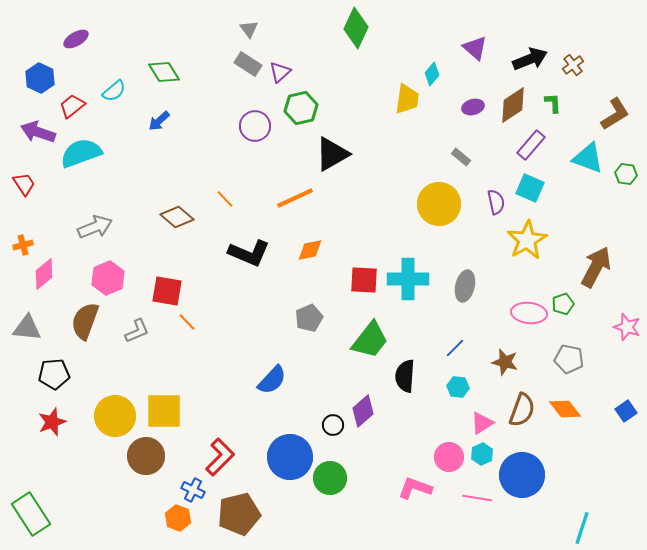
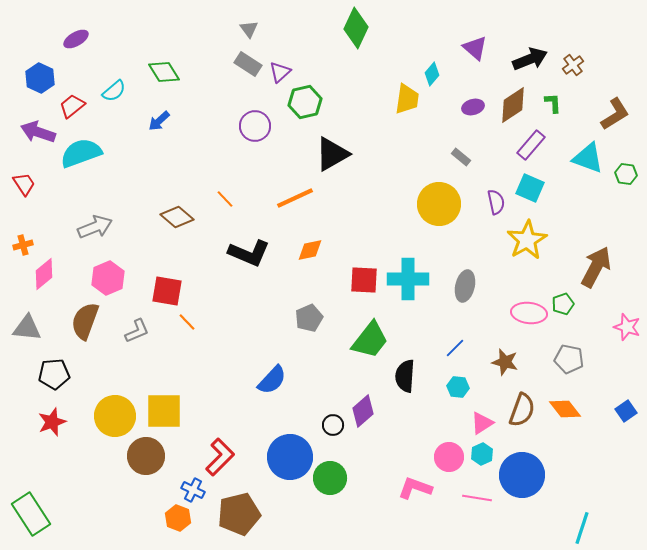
green hexagon at (301, 108): moved 4 px right, 6 px up
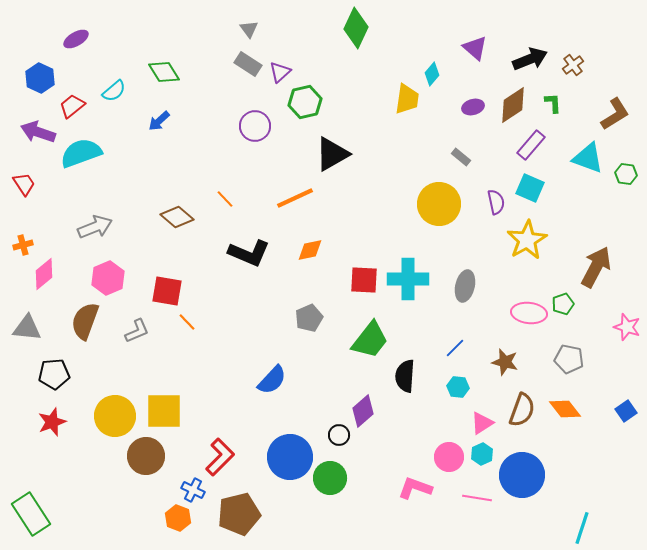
black circle at (333, 425): moved 6 px right, 10 px down
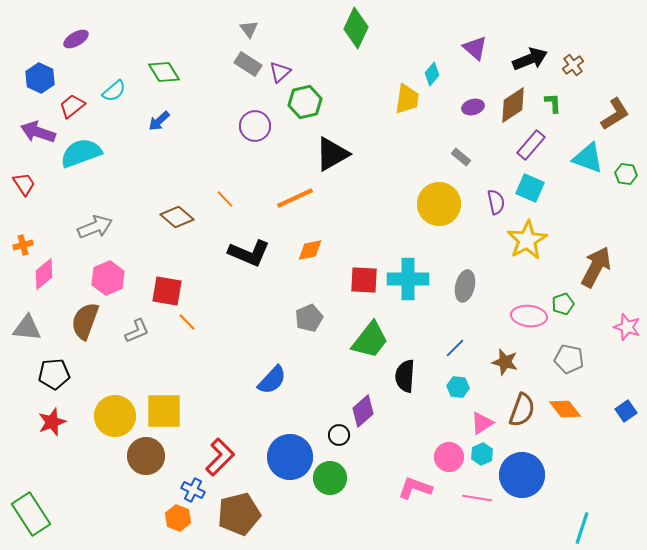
pink ellipse at (529, 313): moved 3 px down
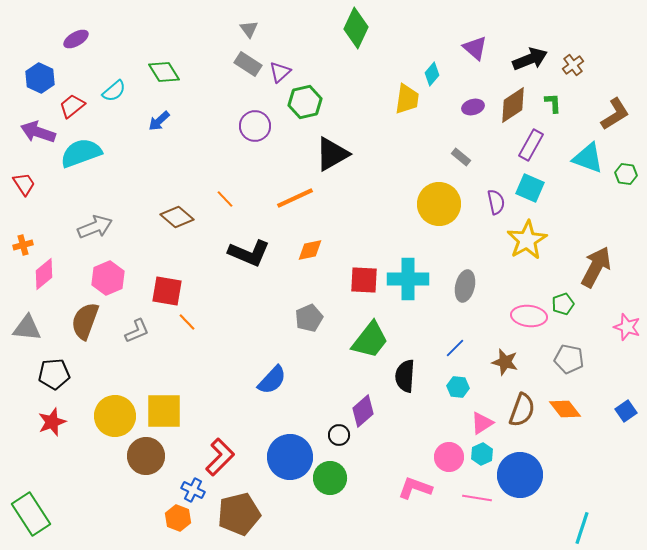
purple rectangle at (531, 145): rotated 12 degrees counterclockwise
blue circle at (522, 475): moved 2 px left
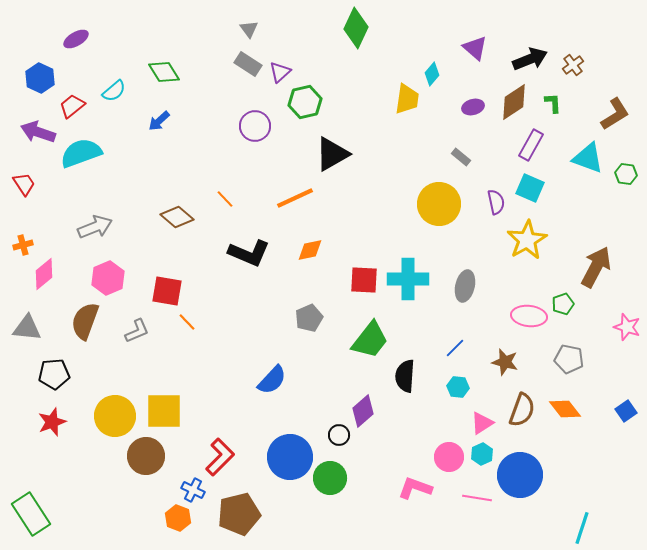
brown diamond at (513, 105): moved 1 px right, 3 px up
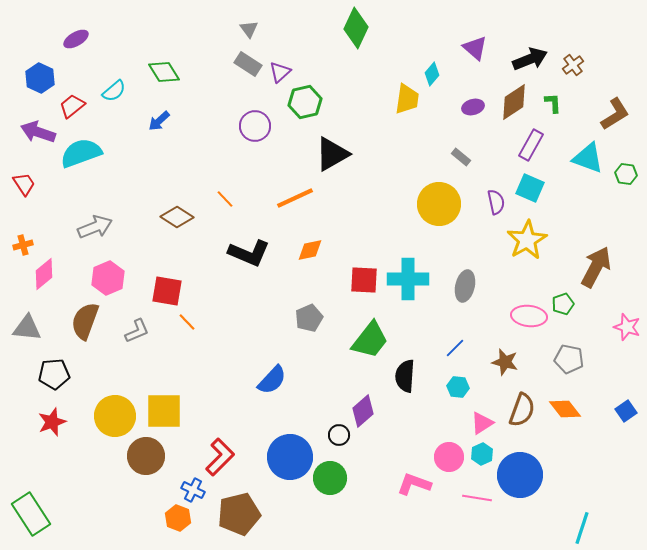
brown diamond at (177, 217): rotated 8 degrees counterclockwise
pink L-shape at (415, 488): moved 1 px left, 4 px up
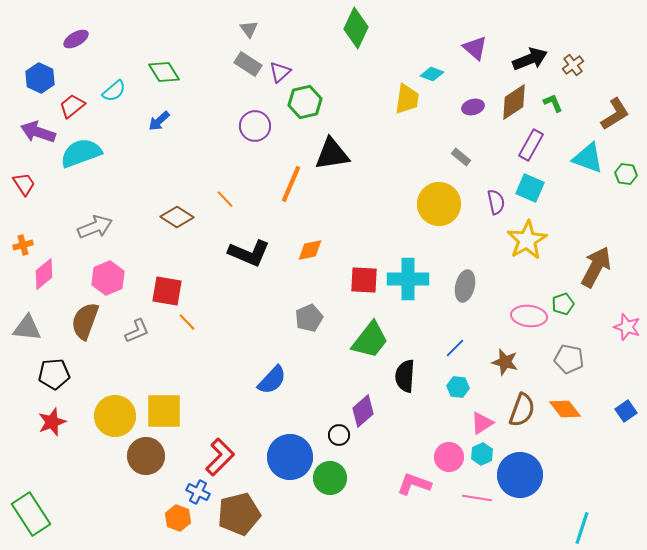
cyan diamond at (432, 74): rotated 70 degrees clockwise
green L-shape at (553, 103): rotated 20 degrees counterclockwise
black triangle at (332, 154): rotated 21 degrees clockwise
orange line at (295, 198): moved 4 px left, 14 px up; rotated 42 degrees counterclockwise
blue cross at (193, 490): moved 5 px right, 2 px down
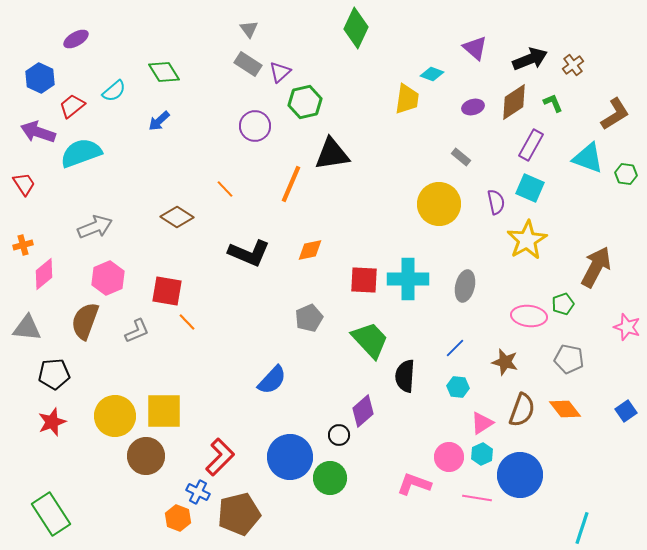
orange line at (225, 199): moved 10 px up
green trapezoid at (370, 340): rotated 81 degrees counterclockwise
green rectangle at (31, 514): moved 20 px right
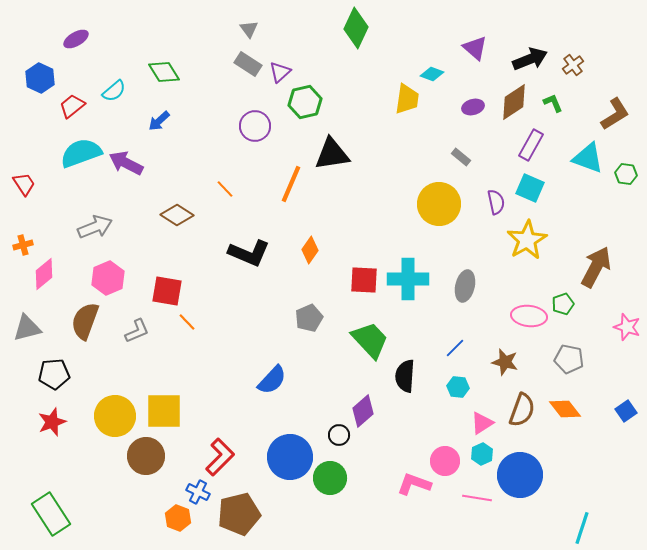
purple arrow at (38, 132): moved 88 px right, 31 px down; rotated 8 degrees clockwise
brown diamond at (177, 217): moved 2 px up
orange diamond at (310, 250): rotated 44 degrees counterclockwise
gray triangle at (27, 328): rotated 20 degrees counterclockwise
pink circle at (449, 457): moved 4 px left, 4 px down
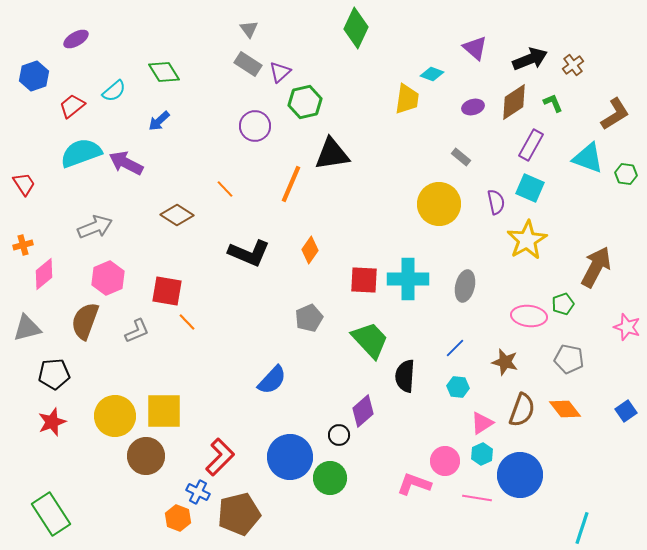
blue hexagon at (40, 78): moved 6 px left, 2 px up; rotated 16 degrees clockwise
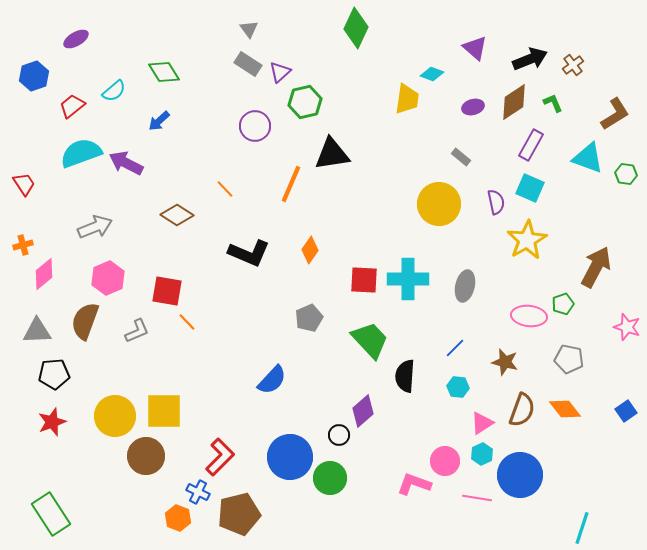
gray triangle at (27, 328): moved 10 px right, 3 px down; rotated 12 degrees clockwise
